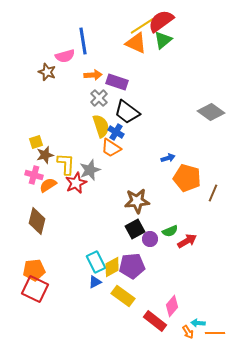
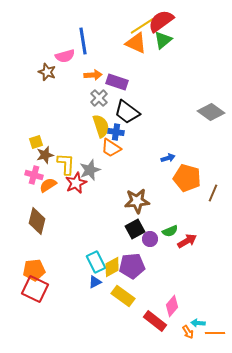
blue cross at (116, 132): rotated 21 degrees counterclockwise
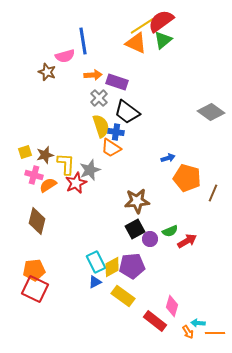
yellow square at (36, 142): moved 11 px left, 10 px down
pink diamond at (172, 306): rotated 25 degrees counterclockwise
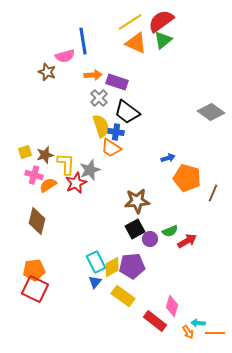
yellow line at (142, 26): moved 12 px left, 4 px up
blue triangle at (95, 282): rotated 24 degrees counterclockwise
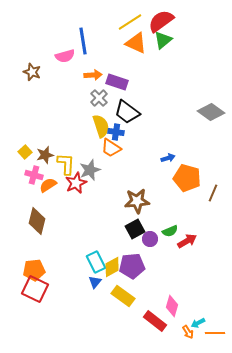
brown star at (47, 72): moved 15 px left
yellow square at (25, 152): rotated 24 degrees counterclockwise
cyan arrow at (198, 323): rotated 32 degrees counterclockwise
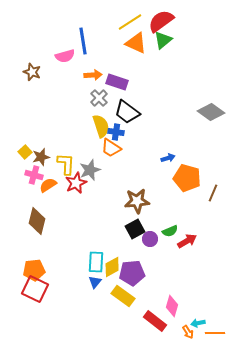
brown star at (45, 155): moved 4 px left, 2 px down
cyan rectangle at (96, 262): rotated 30 degrees clockwise
purple pentagon at (132, 266): moved 7 px down
cyan arrow at (198, 323): rotated 16 degrees clockwise
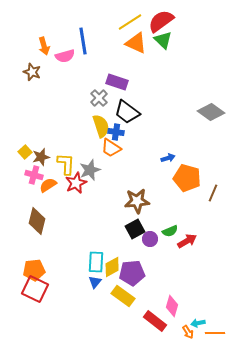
green triangle at (163, 40): rotated 36 degrees counterclockwise
orange arrow at (93, 75): moved 49 px left, 29 px up; rotated 78 degrees clockwise
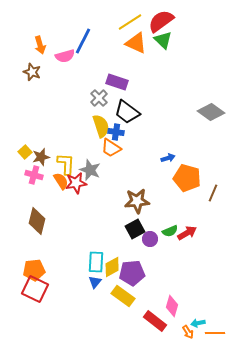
blue line at (83, 41): rotated 36 degrees clockwise
orange arrow at (44, 46): moved 4 px left, 1 px up
gray star at (90, 170): rotated 30 degrees counterclockwise
red star at (76, 183): rotated 15 degrees clockwise
orange semicircle at (48, 185): moved 13 px right, 4 px up; rotated 90 degrees clockwise
red arrow at (187, 241): moved 8 px up
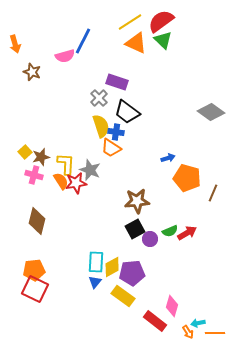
orange arrow at (40, 45): moved 25 px left, 1 px up
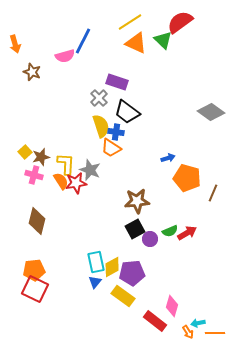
red semicircle at (161, 21): moved 19 px right, 1 px down
cyan rectangle at (96, 262): rotated 15 degrees counterclockwise
